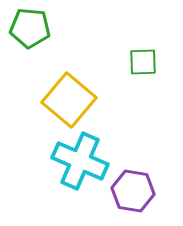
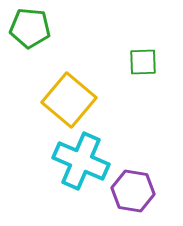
cyan cross: moved 1 px right
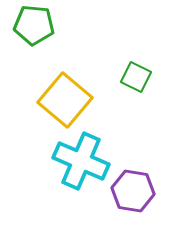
green pentagon: moved 4 px right, 3 px up
green square: moved 7 px left, 15 px down; rotated 28 degrees clockwise
yellow square: moved 4 px left
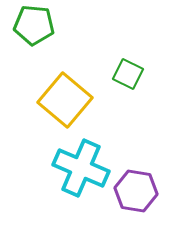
green square: moved 8 px left, 3 px up
cyan cross: moved 7 px down
purple hexagon: moved 3 px right
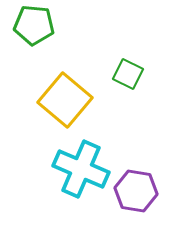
cyan cross: moved 1 px down
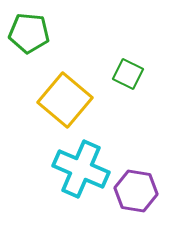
green pentagon: moved 5 px left, 8 px down
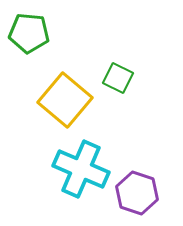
green square: moved 10 px left, 4 px down
purple hexagon: moved 1 px right, 2 px down; rotated 9 degrees clockwise
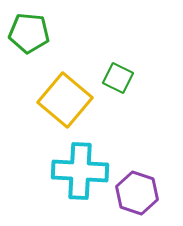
cyan cross: moved 1 px left, 2 px down; rotated 20 degrees counterclockwise
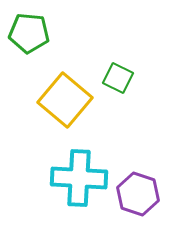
cyan cross: moved 1 px left, 7 px down
purple hexagon: moved 1 px right, 1 px down
